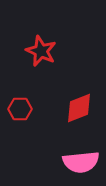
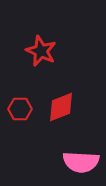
red diamond: moved 18 px left, 1 px up
pink semicircle: rotated 9 degrees clockwise
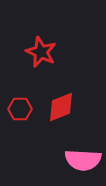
red star: moved 1 px down
pink semicircle: moved 2 px right, 2 px up
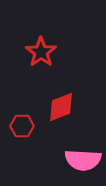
red star: rotated 12 degrees clockwise
red hexagon: moved 2 px right, 17 px down
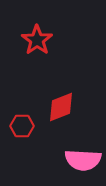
red star: moved 4 px left, 12 px up
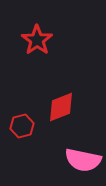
red hexagon: rotated 15 degrees counterclockwise
pink semicircle: rotated 9 degrees clockwise
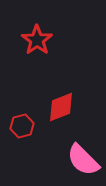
pink semicircle: rotated 33 degrees clockwise
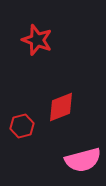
red star: rotated 16 degrees counterclockwise
pink semicircle: rotated 60 degrees counterclockwise
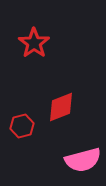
red star: moved 3 px left, 3 px down; rotated 16 degrees clockwise
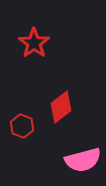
red diamond: rotated 16 degrees counterclockwise
red hexagon: rotated 25 degrees counterclockwise
